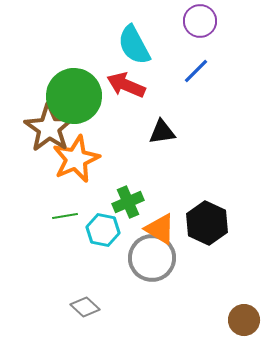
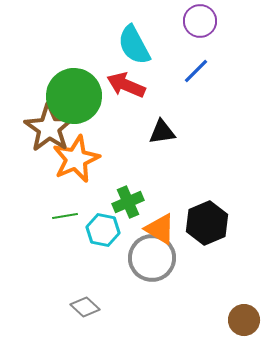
black hexagon: rotated 12 degrees clockwise
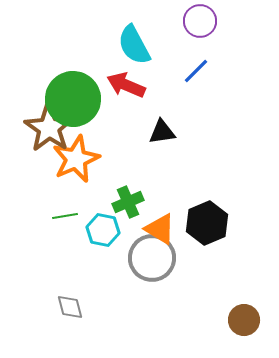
green circle: moved 1 px left, 3 px down
gray diamond: moved 15 px left; rotated 32 degrees clockwise
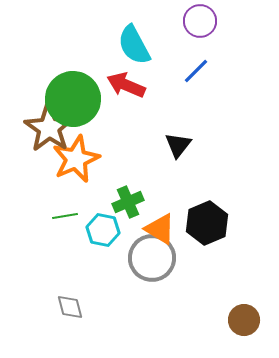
black triangle: moved 16 px right, 13 px down; rotated 44 degrees counterclockwise
